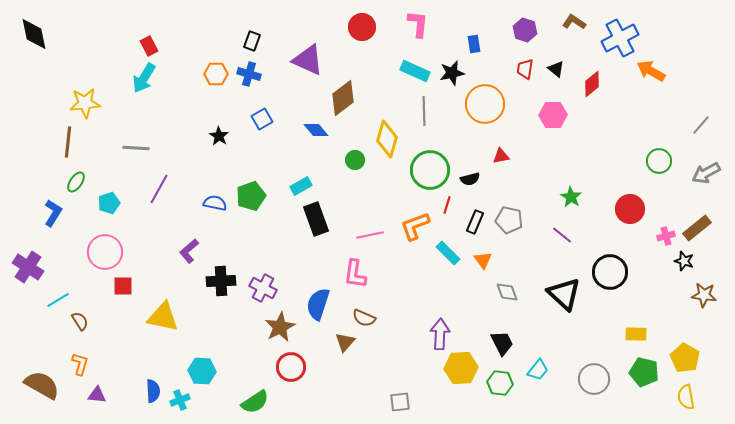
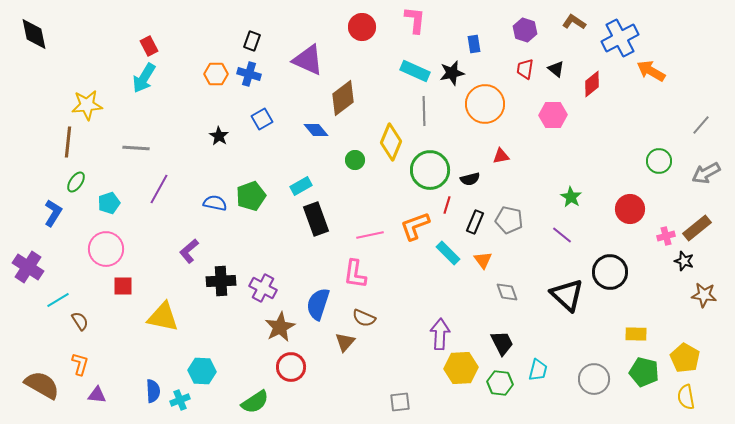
pink L-shape at (418, 24): moved 3 px left, 4 px up
yellow star at (85, 103): moved 2 px right, 2 px down
yellow diamond at (387, 139): moved 4 px right, 3 px down; rotated 6 degrees clockwise
pink circle at (105, 252): moved 1 px right, 3 px up
black triangle at (564, 294): moved 3 px right, 1 px down
cyan trapezoid at (538, 370): rotated 25 degrees counterclockwise
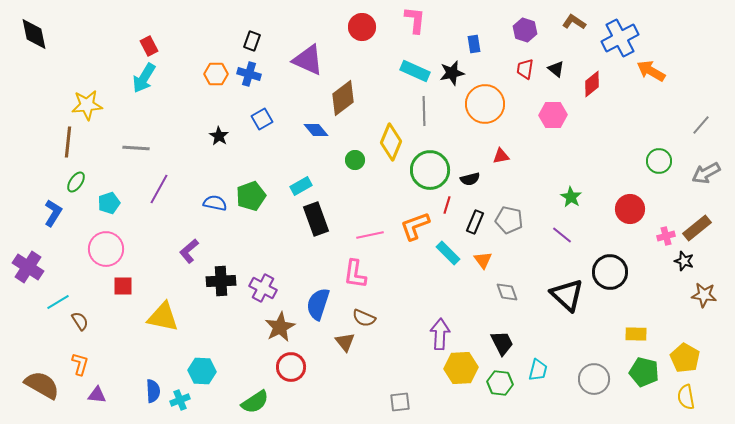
cyan line at (58, 300): moved 2 px down
brown triangle at (345, 342): rotated 20 degrees counterclockwise
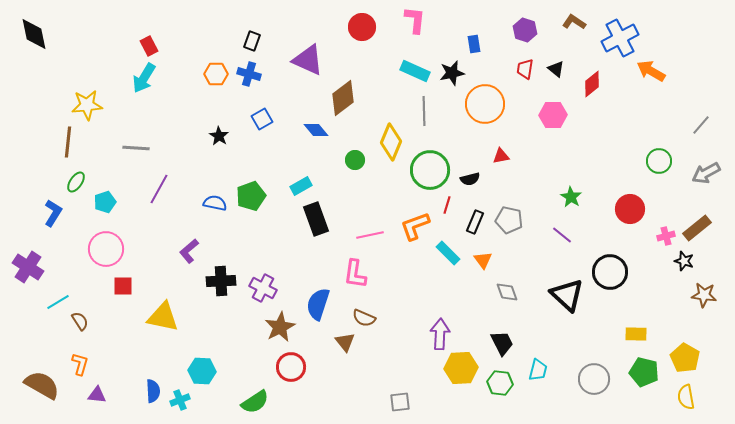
cyan pentagon at (109, 203): moved 4 px left, 1 px up
